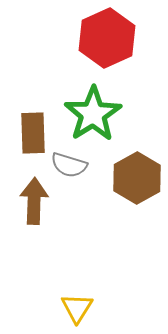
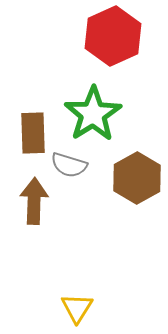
red hexagon: moved 6 px right, 2 px up
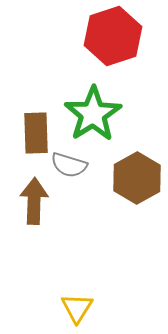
red hexagon: rotated 6 degrees clockwise
brown rectangle: moved 3 px right
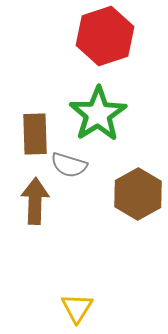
red hexagon: moved 8 px left
green star: moved 5 px right
brown rectangle: moved 1 px left, 1 px down
brown hexagon: moved 1 px right, 16 px down
brown arrow: moved 1 px right
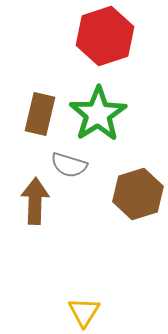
brown rectangle: moved 5 px right, 20 px up; rotated 15 degrees clockwise
brown hexagon: rotated 12 degrees clockwise
yellow triangle: moved 7 px right, 4 px down
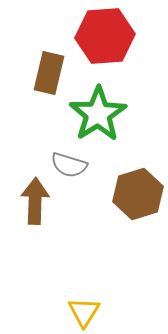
red hexagon: rotated 14 degrees clockwise
brown rectangle: moved 9 px right, 41 px up
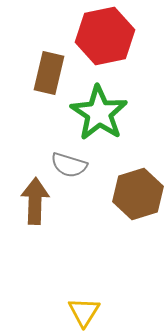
red hexagon: rotated 8 degrees counterclockwise
green star: moved 1 px right, 1 px up; rotated 6 degrees counterclockwise
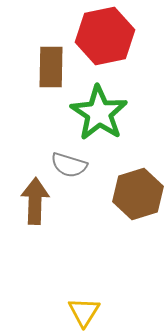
brown rectangle: moved 2 px right, 6 px up; rotated 12 degrees counterclockwise
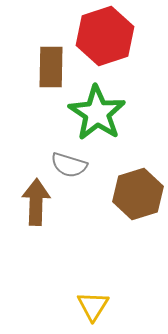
red hexagon: rotated 6 degrees counterclockwise
green star: moved 2 px left
brown arrow: moved 1 px right, 1 px down
yellow triangle: moved 9 px right, 6 px up
